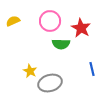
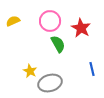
green semicircle: moved 3 px left; rotated 120 degrees counterclockwise
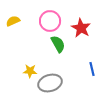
yellow star: rotated 24 degrees counterclockwise
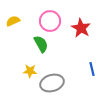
green semicircle: moved 17 px left
gray ellipse: moved 2 px right
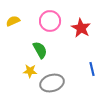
green semicircle: moved 1 px left, 6 px down
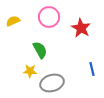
pink circle: moved 1 px left, 4 px up
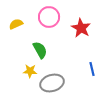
yellow semicircle: moved 3 px right, 3 px down
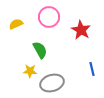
red star: moved 2 px down
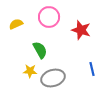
red star: rotated 12 degrees counterclockwise
gray ellipse: moved 1 px right, 5 px up
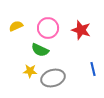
pink circle: moved 1 px left, 11 px down
yellow semicircle: moved 2 px down
green semicircle: rotated 144 degrees clockwise
blue line: moved 1 px right
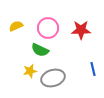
red star: rotated 18 degrees counterclockwise
yellow star: rotated 16 degrees counterclockwise
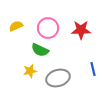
gray ellipse: moved 5 px right
